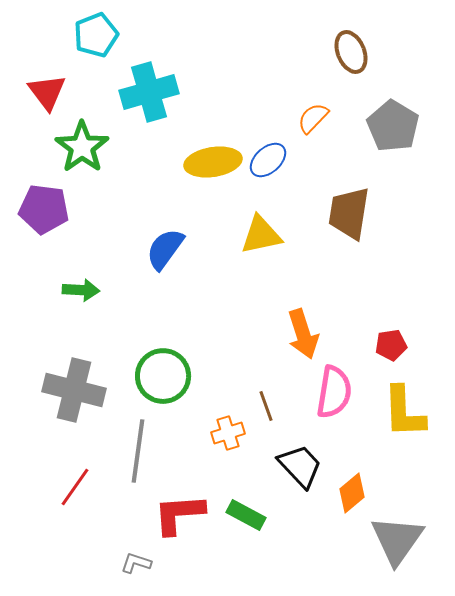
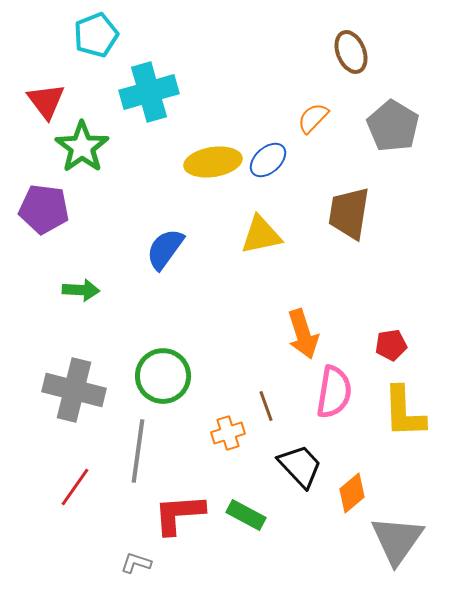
red triangle: moved 1 px left, 9 px down
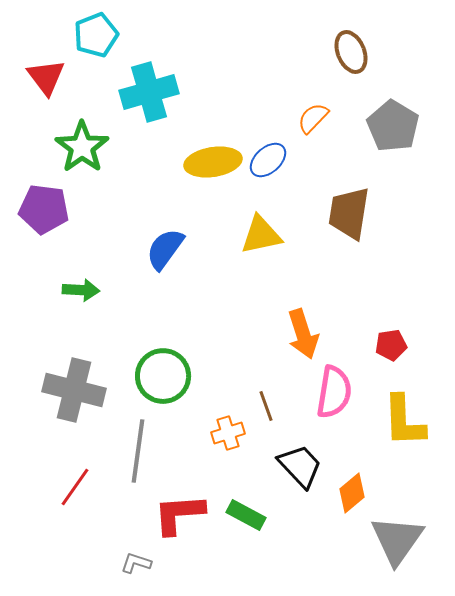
red triangle: moved 24 px up
yellow L-shape: moved 9 px down
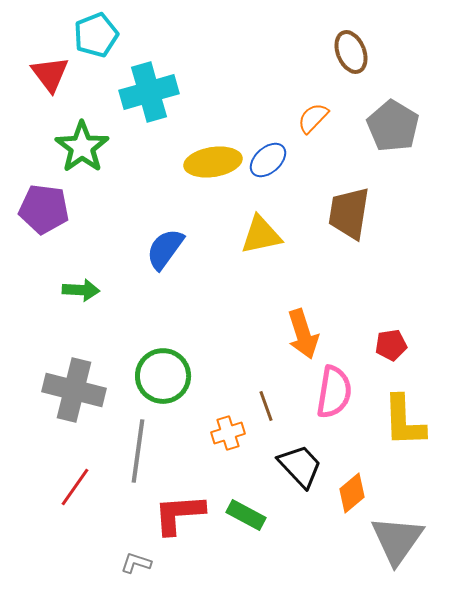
red triangle: moved 4 px right, 3 px up
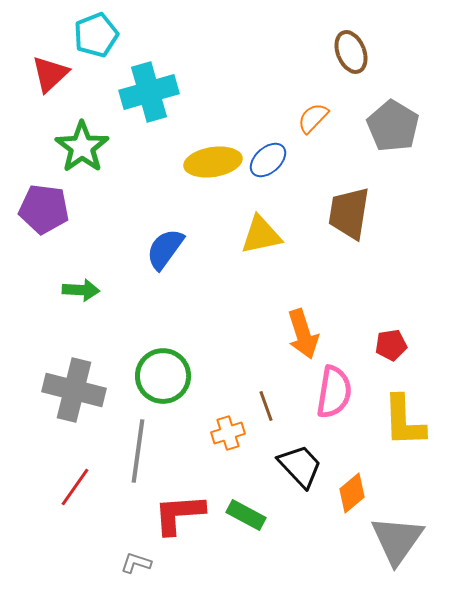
red triangle: rotated 24 degrees clockwise
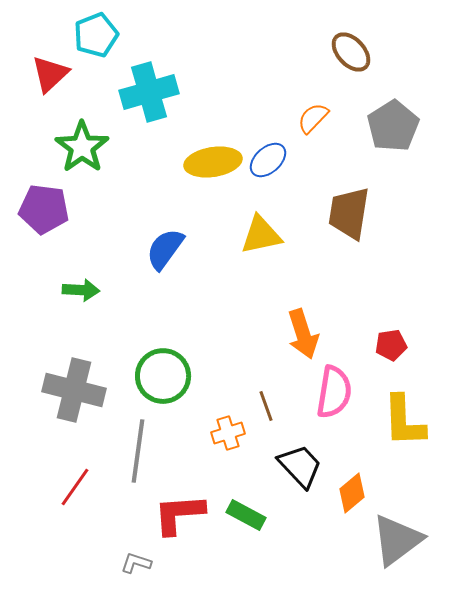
brown ellipse: rotated 21 degrees counterclockwise
gray pentagon: rotated 9 degrees clockwise
gray triangle: rotated 18 degrees clockwise
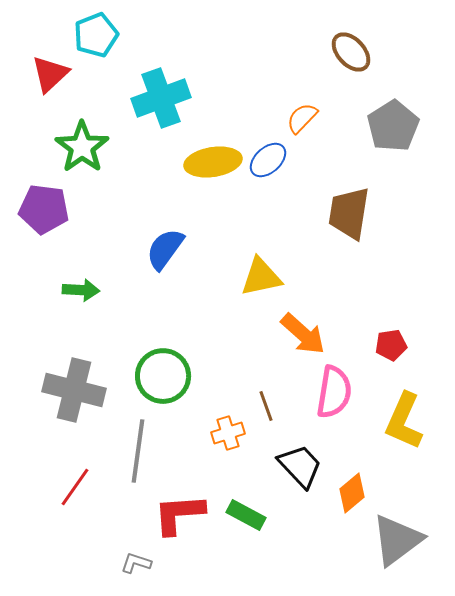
cyan cross: moved 12 px right, 6 px down; rotated 4 degrees counterclockwise
orange semicircle: moved 11 px left
yellow triangle: moved 42 px down
orange arrow: rotated 30 degrees counterclockwise
yellow L-shape: rotated 26 degrees clockwise
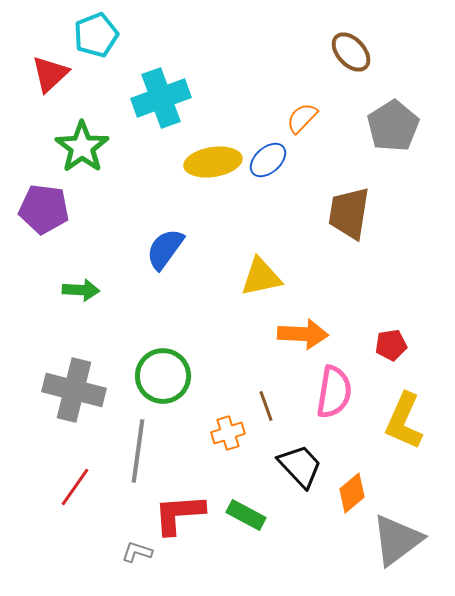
orange arrow: rotated 39 degrees counterclockwise
gray L-shape: moved 1 px right, 11 px up
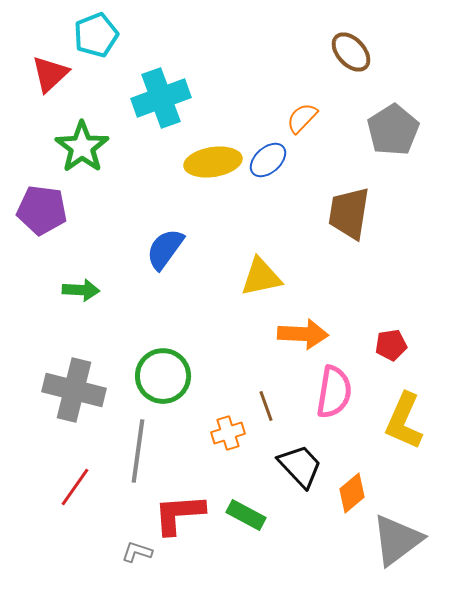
gray pentagon: moved 4 px down
purple pentagon: moved 2 px left, 1 px down
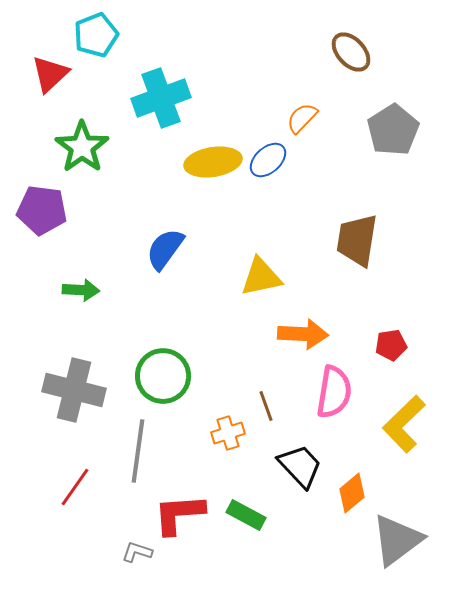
brown trapezoid: moved 8 px right, 27 px down
yellow L-shape: moved 3 px down; rotated 22 degrees clockwise
